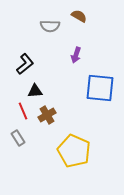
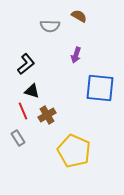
black L-shape: moved 1 px right
black triangle: moved 3 px left; rotated 21 degrees clockwise
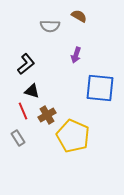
yellow pentagon: moved 1 px left, 15 px up
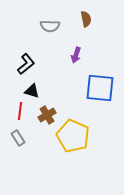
brown semicircle: moved 7 px right, 3 px down; rotated 49 degrees clockwise
red line: moved 3 px left; rotated 30 degrees clockwise
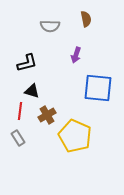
black L-shape: moved 1 px right, 1 px up; rotated 25 degrees clockwise
blue square: moved 2 px left
yellow pentagon: moved 2 px right
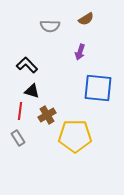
brown semicircle: rotated 70 degrees clockwise
purple arrow: moved 4 px right, 3 px up
black L-shape: moved 2 px down; rotated 120 degrees counterclockwise
yellow pentagon: rotated 24 degrees counterclockwise
